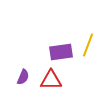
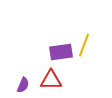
yellow line: moved 4 px left
purple semicircle: moved 8 px down
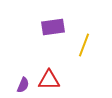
purple rectangle: moved 8 px left, 25 px up
red triangle: moved 2 px left
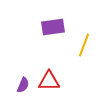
red triangle: moved 1 px down
